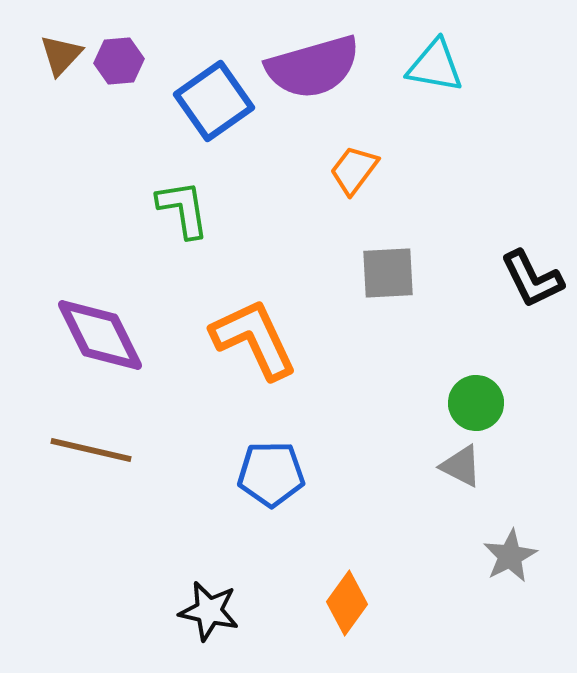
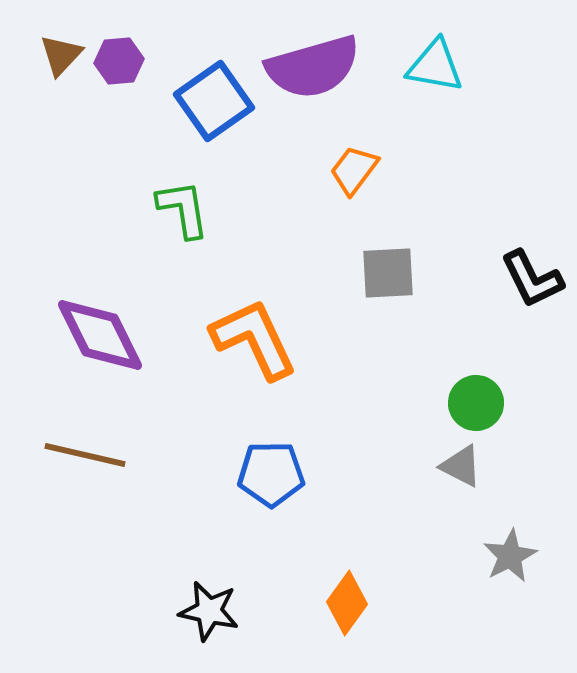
brown line: moved 6 px left, 5 px down
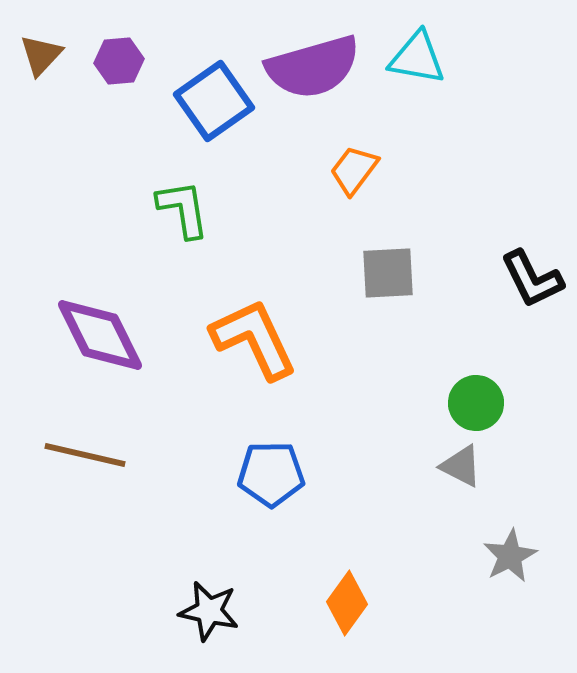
brown triangle: moved 20 px left
cyan triangle: moved 18 px left, 8 px up
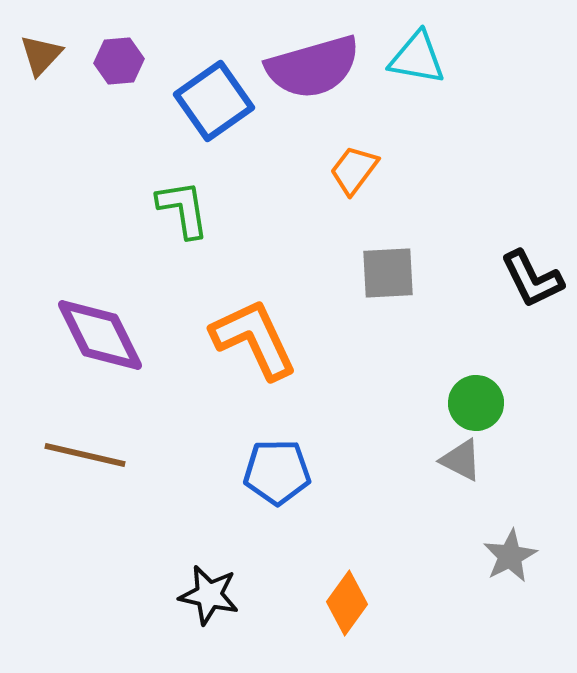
gray triangle: moved 6 px up
blue pentagon: moved 6 px right, 2 px up
black star: moved 16 px up
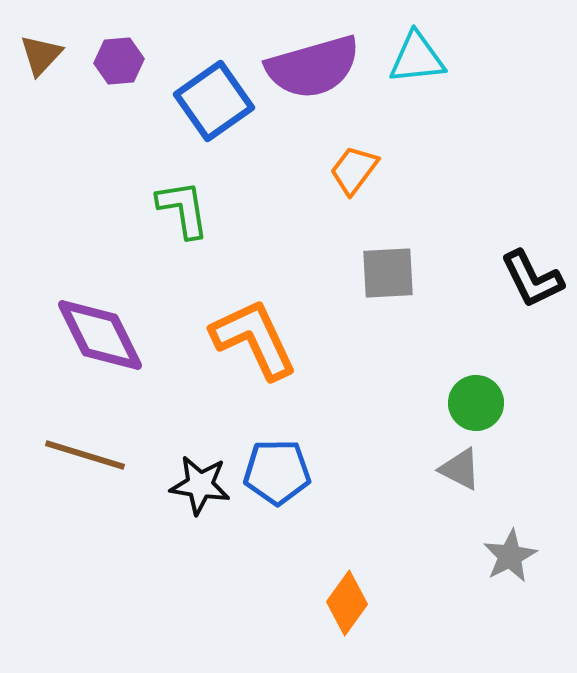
cyan triangle: rotated 16 degrees counterclockwise
brown line: rotated 4 degrees clockwise
gray triangle: moved 1 px left, 9 px down
black star: moved 9 px left, 110 px up; rotated 4 degrees counterclockwise
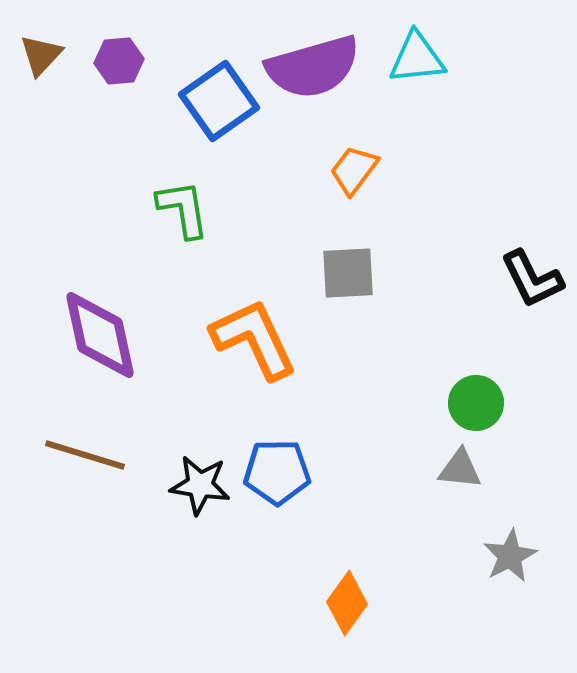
blue square: moved 5 px right
gray square: moved 40 px left
purple diamond: rotated 14 degrees clockwise
gray triangle: rotated 21 degrees counterclockwise
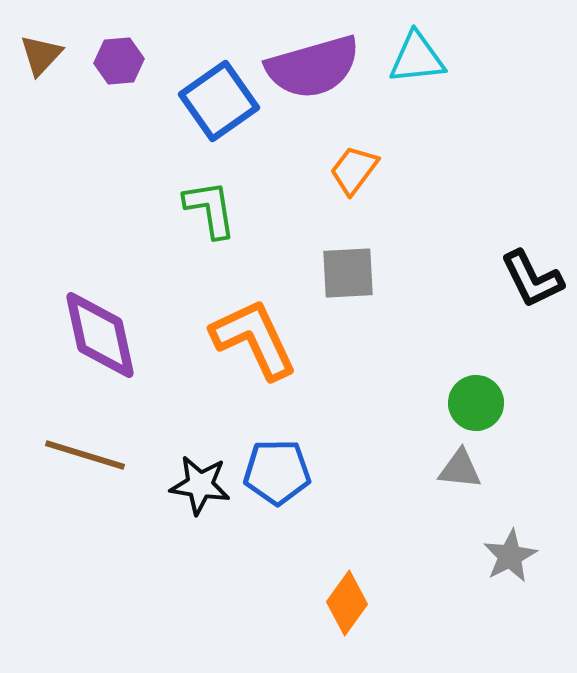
green L-shape: moved 27 px right
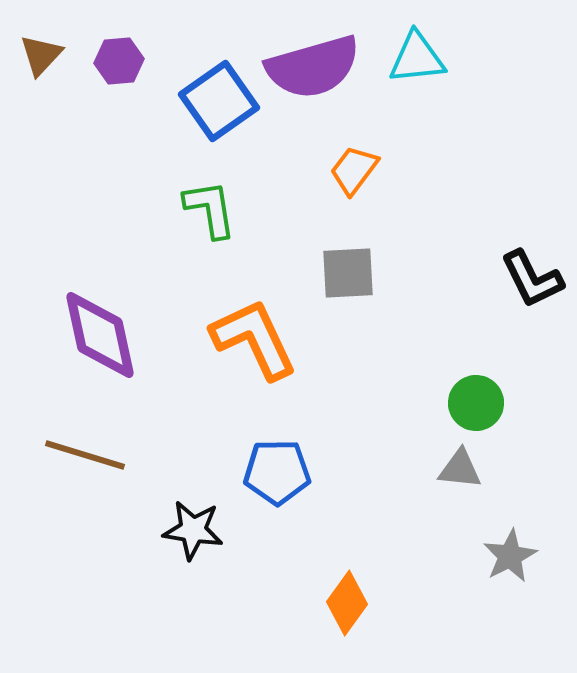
black star: moved 7 px left, 45 px down
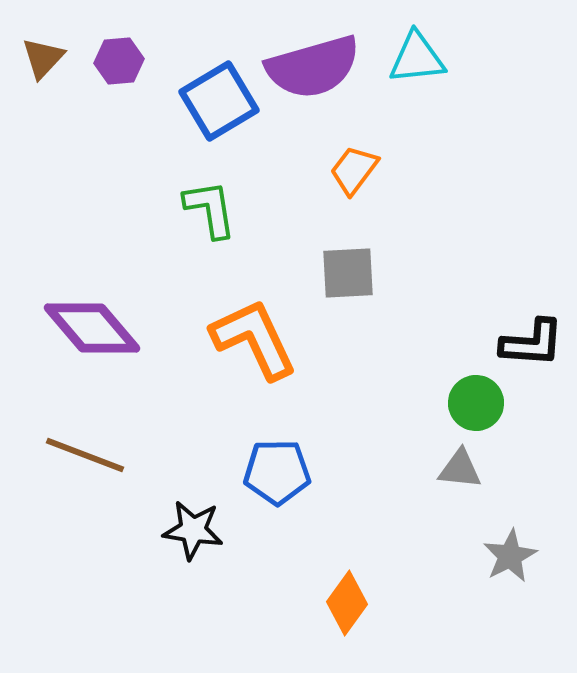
brown triangle: moved 2 px right, 3 px down
blue square: rotated 4 degrees clockwise
black L-shape: moved 64 px down; rotated 60 degrees counterclockwise
purple diamond: moved 8 px left, 7 px up; rotated 28 degrees counterclockwise
brown line: rotated 4 degrees clockwise
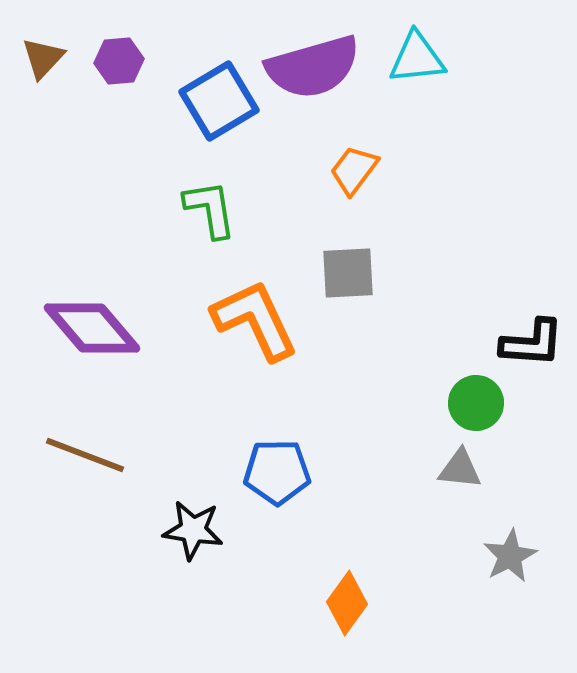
orange L-shape: moved 1 px right, 19 px up
